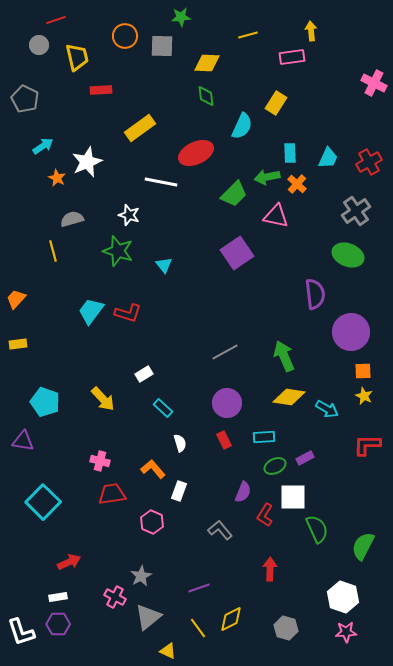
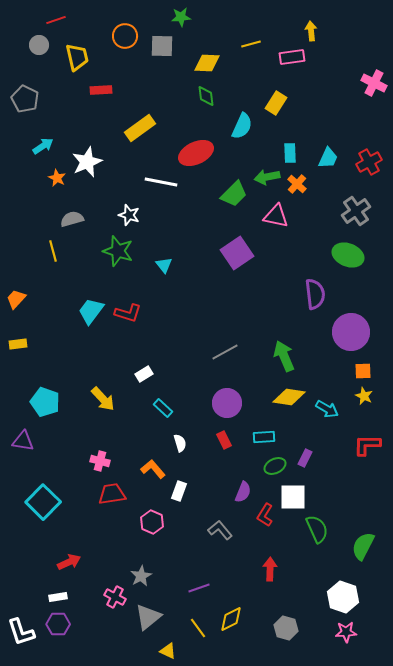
yellow line at (248, 35): moved 3 px right, 9 px down
purple rectangle at (305, 458): rotated 36 degrees counterclockwise
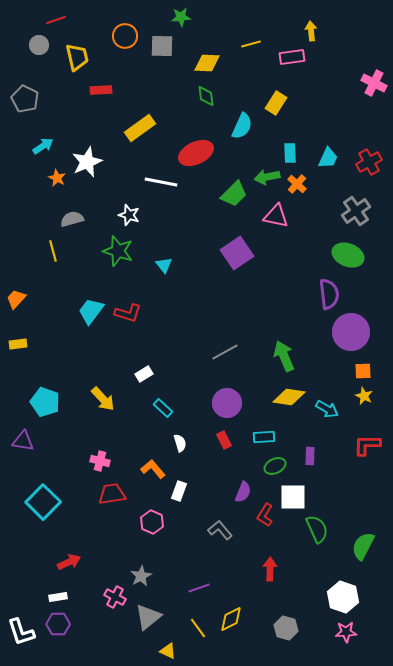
purple semicircle at (315, 294): moved 14 px right
purple rectangle at (305, 458): moved 5 px right, 2 px up; rotated 24 degrees counterclockwise
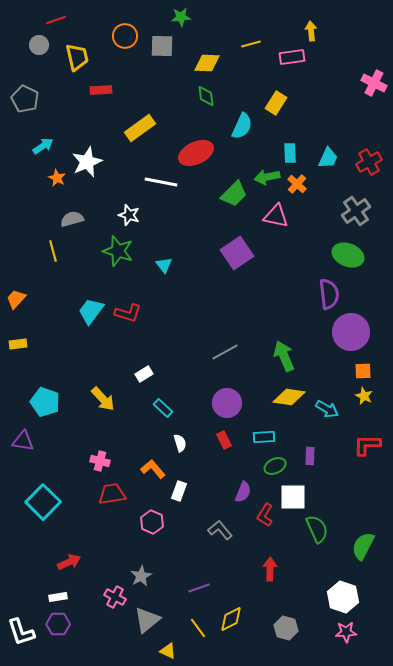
gray triangle at (148, 617): moved 1 px left, 3 px down
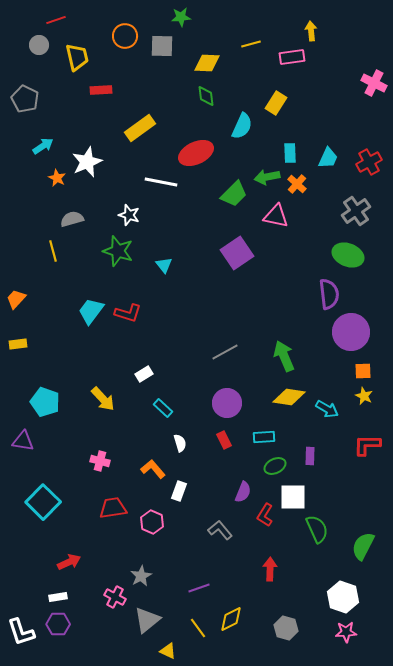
red trapezoid at (112, 494): moved 1 px right, 14 px down
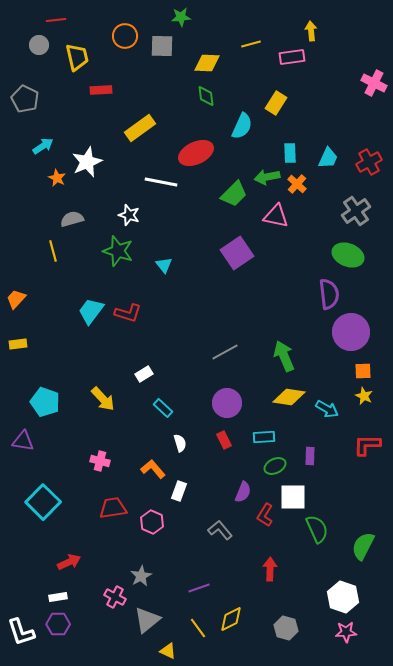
red line at (56, 20): rotated 12 degrees clockwise
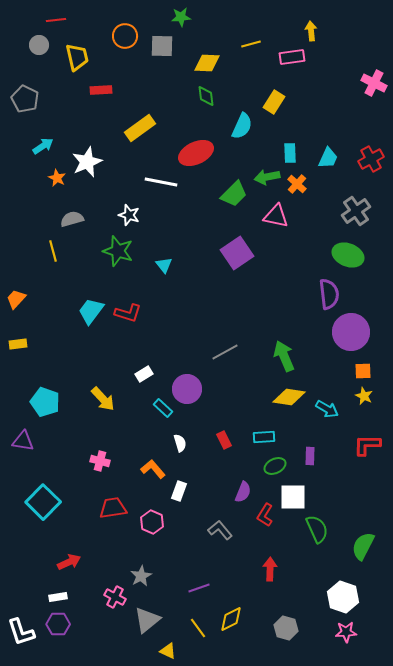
yellow rectangle at (276, 103): moved 2 px left, 1 px up
red cross at (369, 162): moved 2 px right, 3 px up
purple circle at (227, 403): moved 40 px left, 14 px up
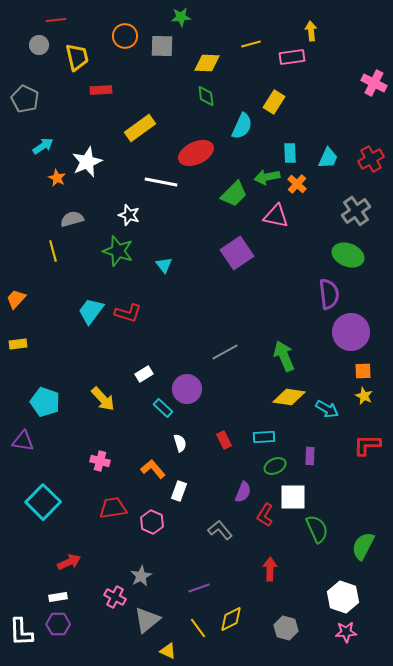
white L-shape at (21, 632): rotated 16 degrees clockwise
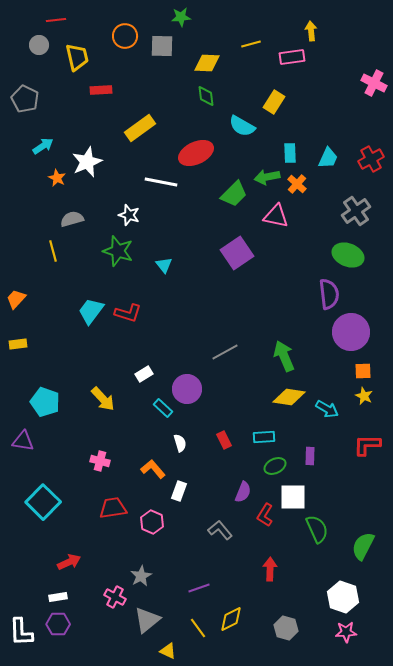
cyan semicircle at (242, 126): rotated 96 degrees clockwise
